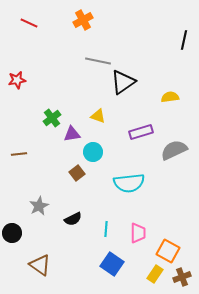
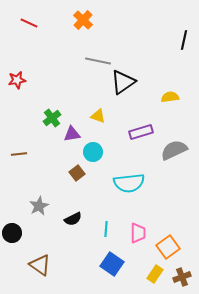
orange cross: rotated 18 degrees counterclockwise
orange square: moved 4 px up; rotated 25 degrees clockwise
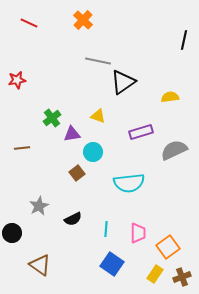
brown line: moved 3 px right, 6 px up
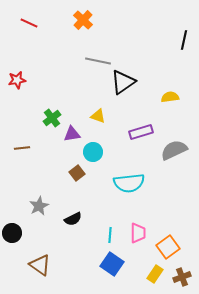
cyan line: moved 4 px right, 6 px down
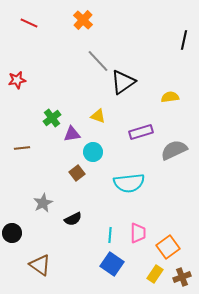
gray line: rotated 35 degrees clockwise
gray star: moved 4 px right, 3 px up
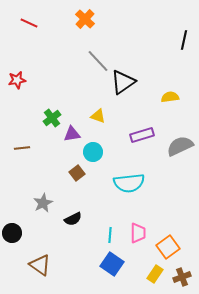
orange cross: moved 2 px right, 1 px up
purple rectangle: moved 1 px right, 3 px down
gray semicircle: moved 6 px right, 4 px up
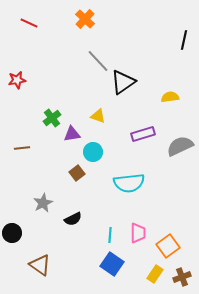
purple rectangle: moved 1 px right, 1 px up
orange square: moved 1 px up
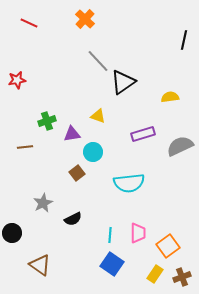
green cross: moved 5 px left, 3 px down; rotated 18 degrees clockwise
brown line: moved 3 px right, 1 px up
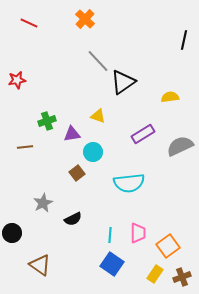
purple rectangle: rotated 15 degrees counterclockwise
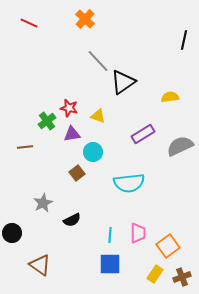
red star: moved 52 px right, 28 px down; rotated 24 degrees clockwise
green cross: rotated 18 degrees counterclockwise
black semicircle: moved 1 px left, 1 px down
blue square: moved 2 px left; rotated 35 degrees counterclockwise
